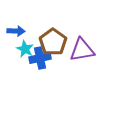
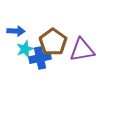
cyan star: rotated 24 degrees clockwise
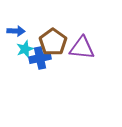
purple triangle: moved 2 px up; rotated 16 degrees clockwise
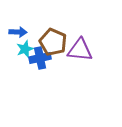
blue arrow: moved 2 px right, 1 px down
brown pentagon: rotated 12 degrees counterclockwise
purple triangle: moved 2 px left, 2 px down
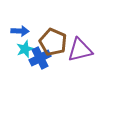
blue arrow: moved 2 px right, 1 px up
purple triangle: rotated 20 degrees counterclockwise
blue cross: rotated 15 degrees counterclockwise
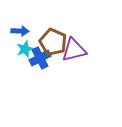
purple triangle: moved 6 px left
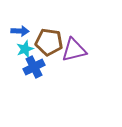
brown pentagon: moved 4 px left; rotated 16 degrees counterclockwise
blue cross: moved 6 px left, 9 px down
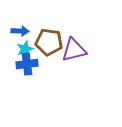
blue cross: moved 7 px left, 3 px up; rotated 20 degrees clockwise
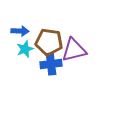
blue cross: moved 24 px right
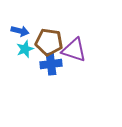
blue arrow: rotated 12 degrees clockwise
purple triangle: rotated 32 degrees clockwise
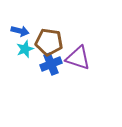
purple triangle: moved 4 px right, 8 px down
blue cross: rotated 15 degrees counterclockwise
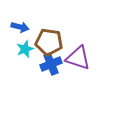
blue arrow: moved 4 px up
